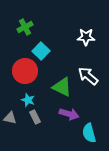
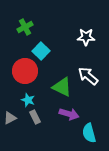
gray triangle: rotated 40 degrees counterclockwise
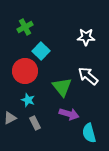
green triangle: rotated 25 degrees clockwise
gray rectangle: moved 6 px down
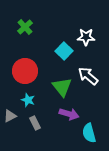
green cross: rotated 14 degrees counterclockwise
cyan square: moved 23 px right
gray triangle: moved 2 px up
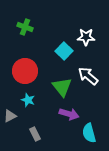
green cross: rotated 28 degrees counterclockwise
gray rectangle: moved 11 px down
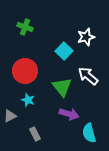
white star: rotated 18 degrees counterclockwise
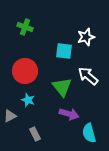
cyan square: rotated 36 degrees counterclockwise
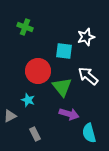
red circle: moved 13 px right
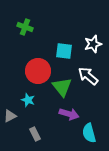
white star: moved 7 px right, 7 px down
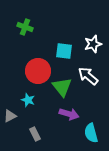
cyan semicircle: moved 2 px right
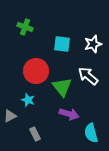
cyan square: moved 2 px left, 7 px up
red circle: moved 2 px left
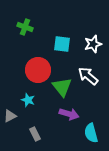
red circle: moved 2 px right, 1 px up
